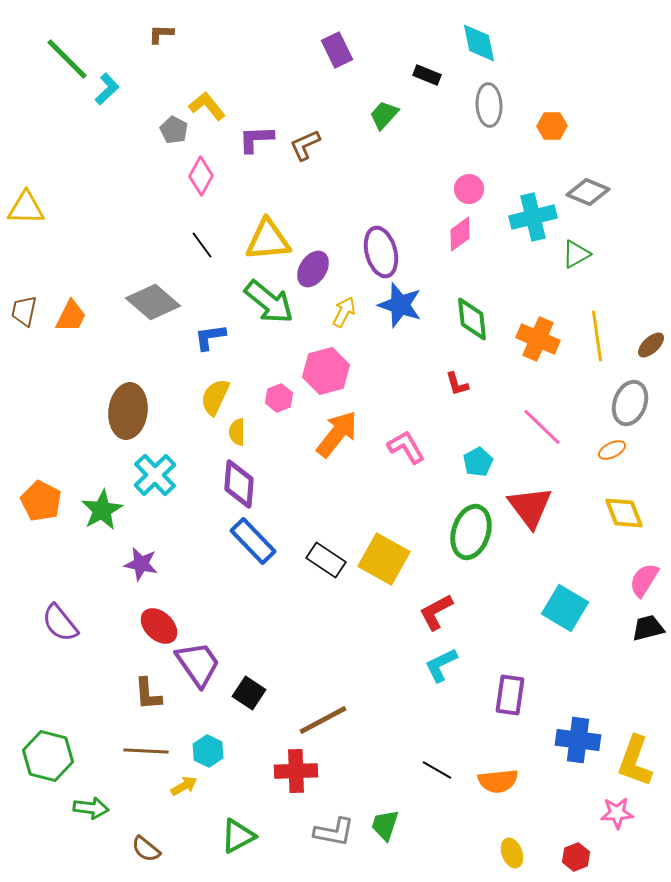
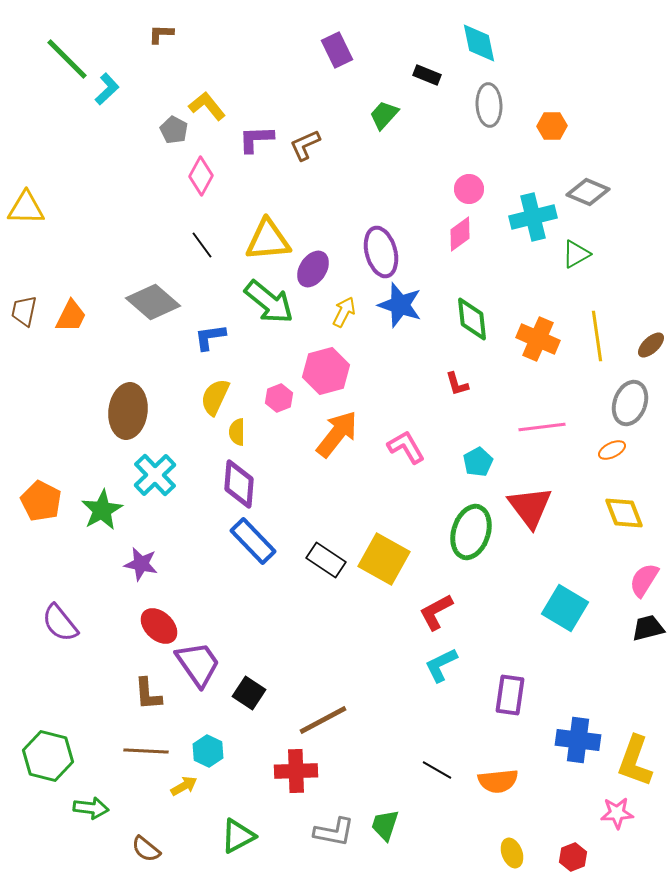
pink line at (542, 427): rotated 51 degrees counterclockwise
red hexagon at (576, 857): moved 3 px left
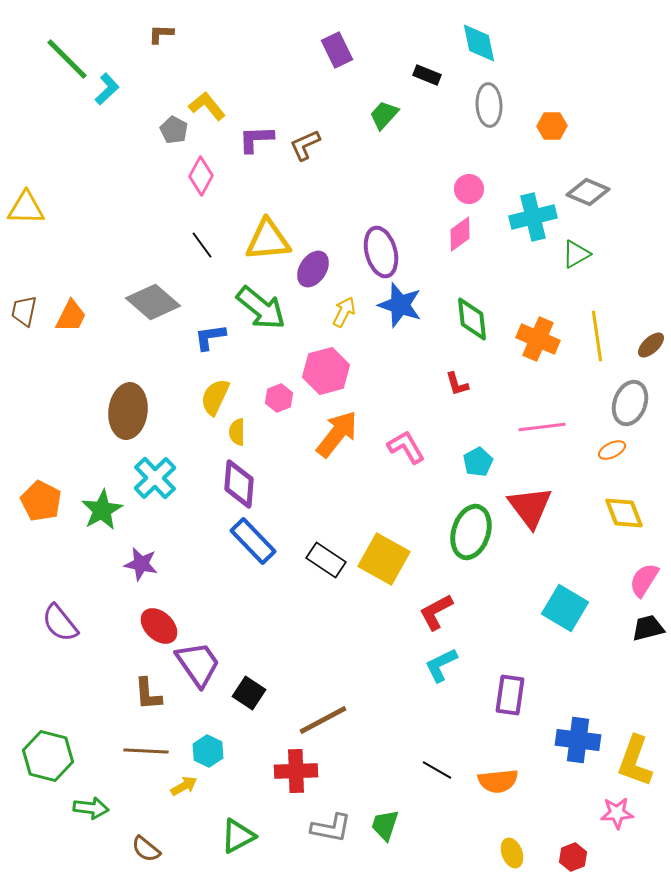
green arrow at (269, 302): moved 8 px left, 6 px down
cyan cross at (155, 475): moved 3 px down
gray L-shape at (334, 832): moved 3 px left, 4 px up
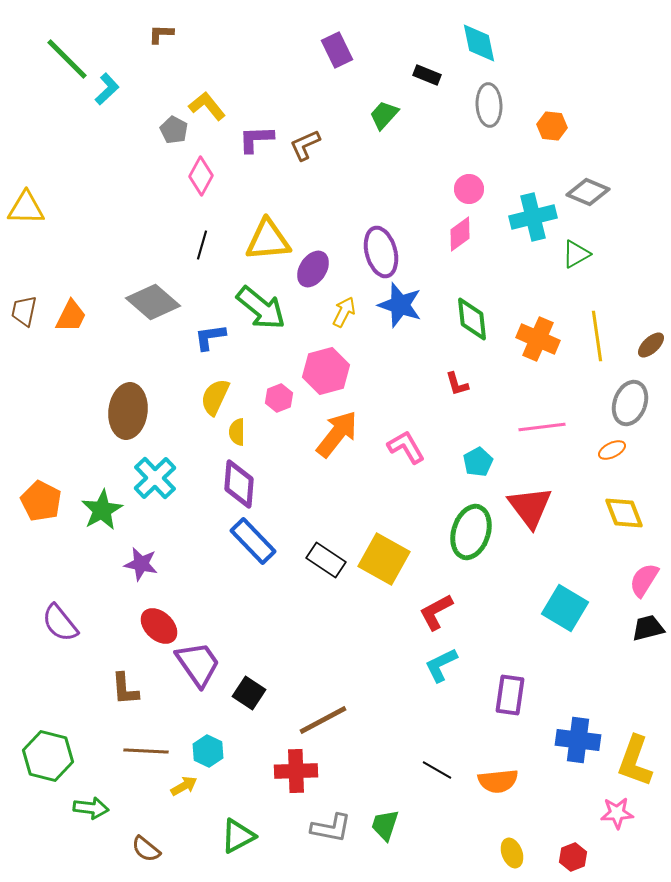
orange hexagon at (552, 126): rotated 8 degrees clockwise
black line at (202, 245): rotated 52 degrees clockwise
brown L-shape at (148, 694): moved 23 px left, 5 px up
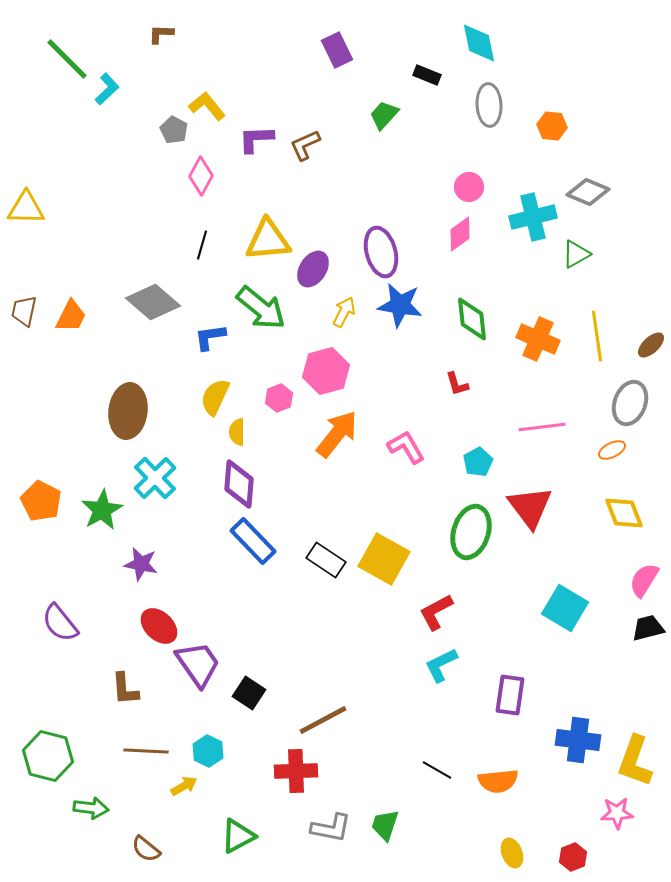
pink circle at (469, 189): moved 2 px up
blue star at (400, 305): rotated 9 degrees counterclockwise
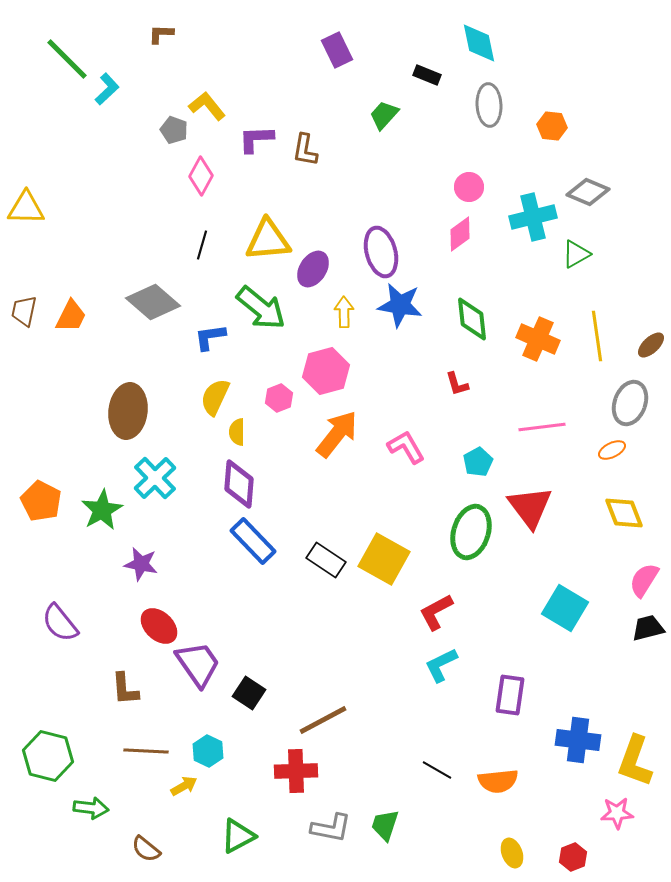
gray pentagon at (174, 130): rotated 8 degrees counterclockwise
brown L-shape at (305, 145): moved 5 px down; rotated 56 degrees counterclockwise
yellow arrow at (344, 312): rotated 28 degrees counterclockwise
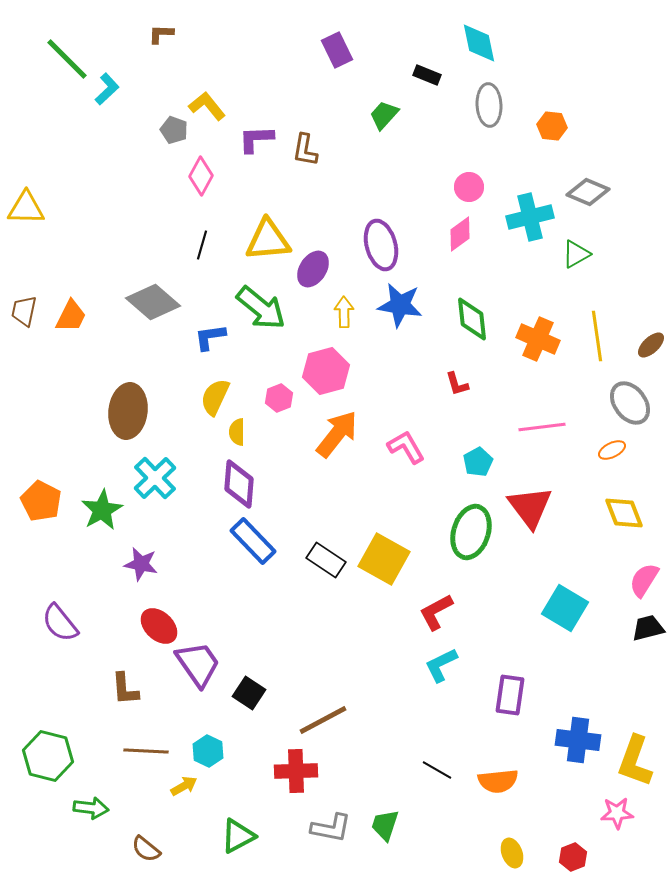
cyan cross at (533, 217): moved 3 px left
purple ellipse at (381, 252): moved 7 px up
gray ellipse at (630, 403): rotated 57 degrees counterclockwise
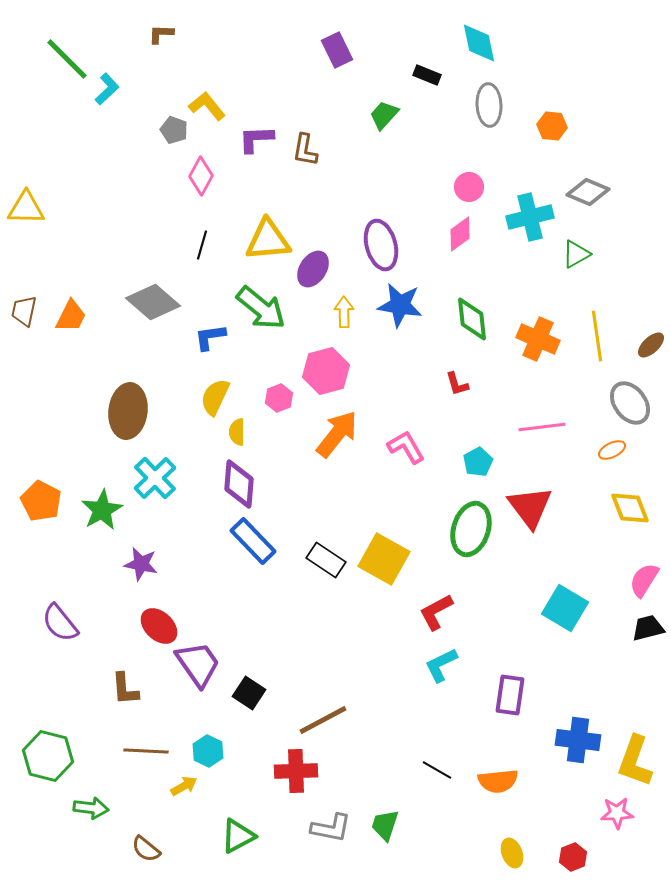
yellow diamond at (624, 513): moved 6 px right, 5 px up
green ellipse at (471, 532): moved 3 px up
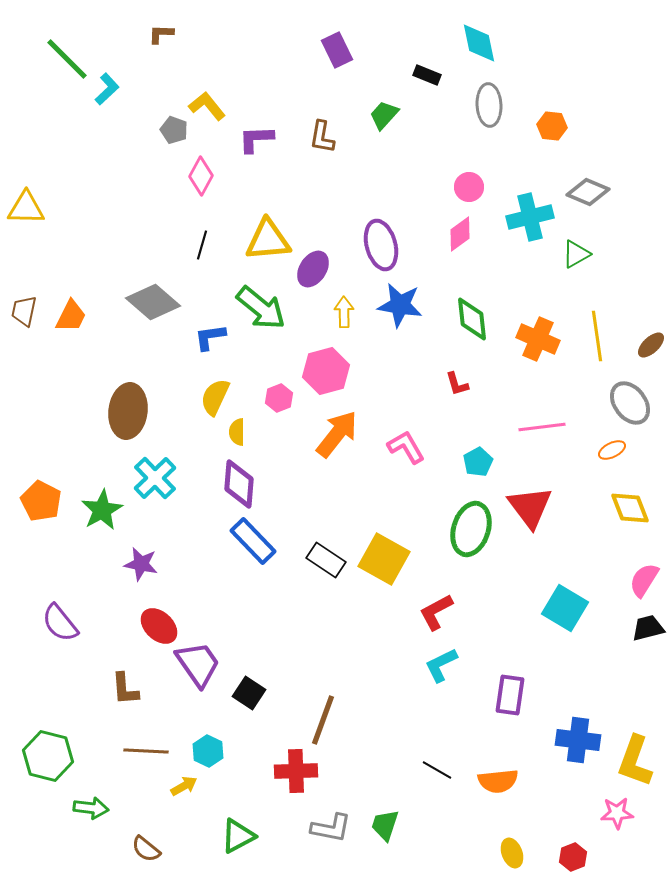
brown L-shape at (305, 150): moved 17 px right, 13 px up
brown line at (323, 720): rotated 42 degrees counterclockwise
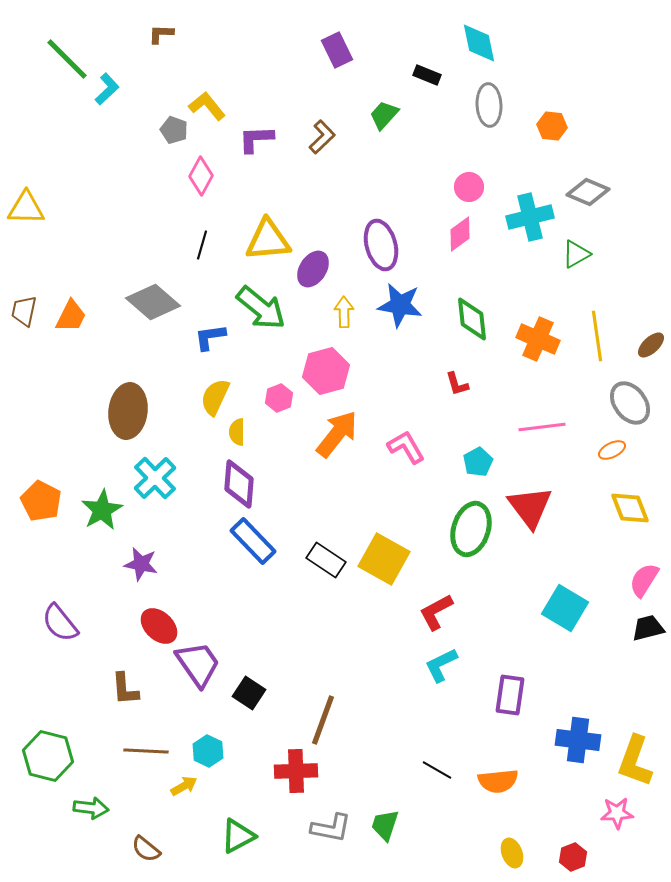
brown L-shape at (322, 137): rotated 144 degrees counterclockwise
